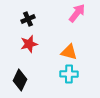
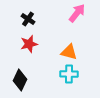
black cross: rotated 32 degrees counterclockwise
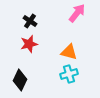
black cross: moved 2 px right, 2 px down
cyan cross: rotated 18 degrees counterclockwise
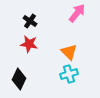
red star: rotated 24 degrees clockwise
orange triangle: rotated 30 degrees clockwise
black diamond: moved 1 px left, 1 px up
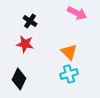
pink arrow: rotated 78 degrees clockwise
red star: moved 4 px left
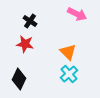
pink arrow: moved 1 px down
orange triangle: moved 1 px left
cyan cross: rotated 24 degrees counterclockwise
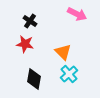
orange triangle: moved 5 px left
black diamond: moved 15 px right; rotated 15 degrees counterclockwise
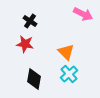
pink arrow: moved 6 px right
orange triangle: moved 3 px right
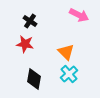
pink arrow: moved 4 px left, 1 px down
